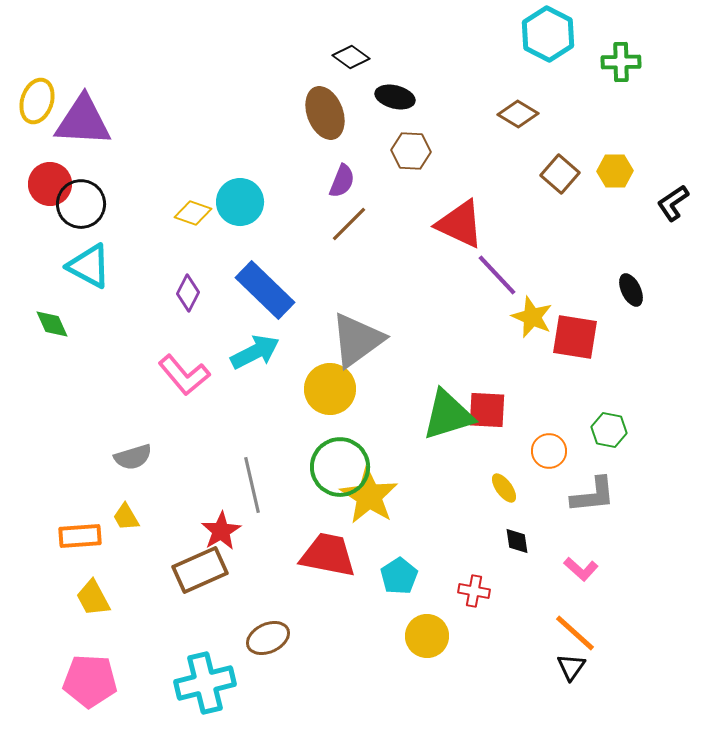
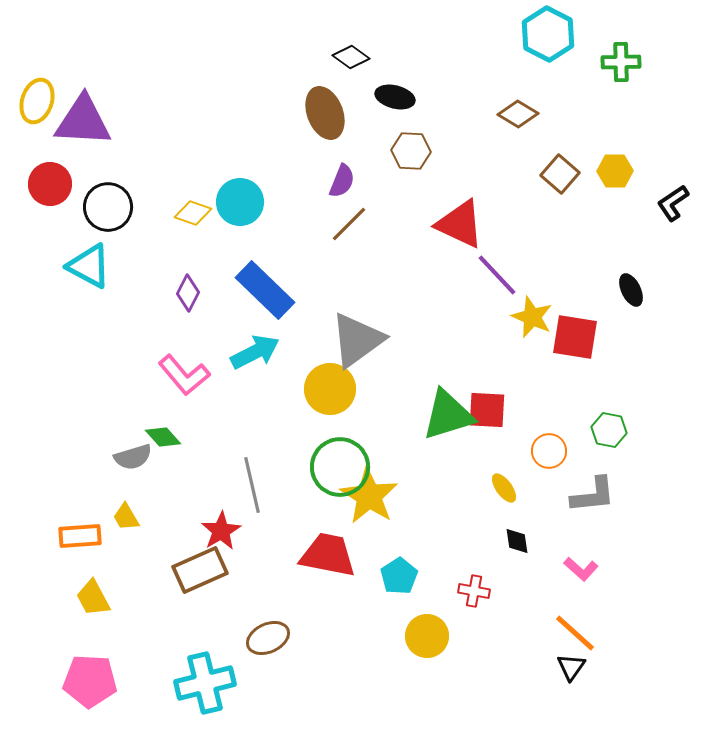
black circle at (81, 204): moved 27 px right, 3 px down
green diamond at (52, 324): moved 111 px right, 113 px down; rotated 18 degrees counterclockwise
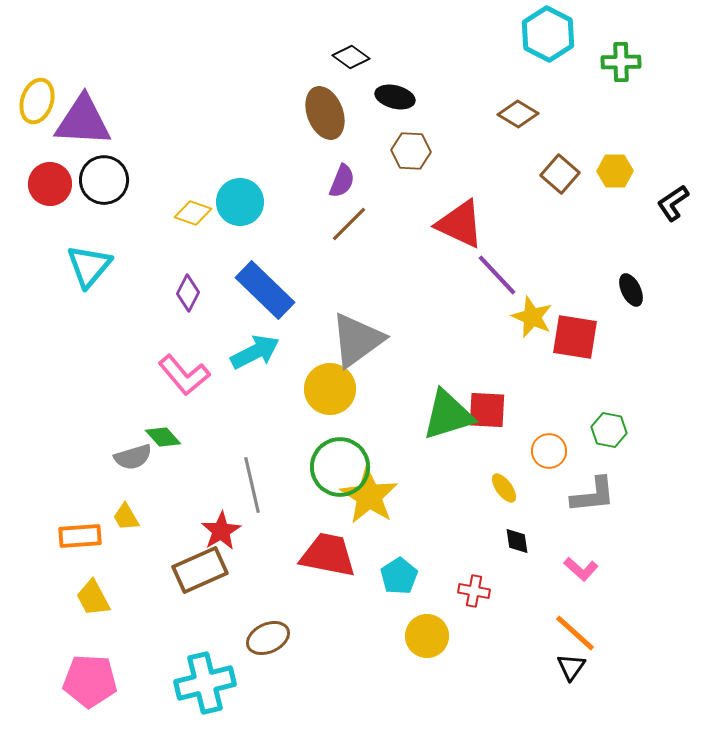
black circle at (108, 207): moved 4 px left, 27 px up
cyan triangle at (89, 266): rotated 42 degrees clockwise
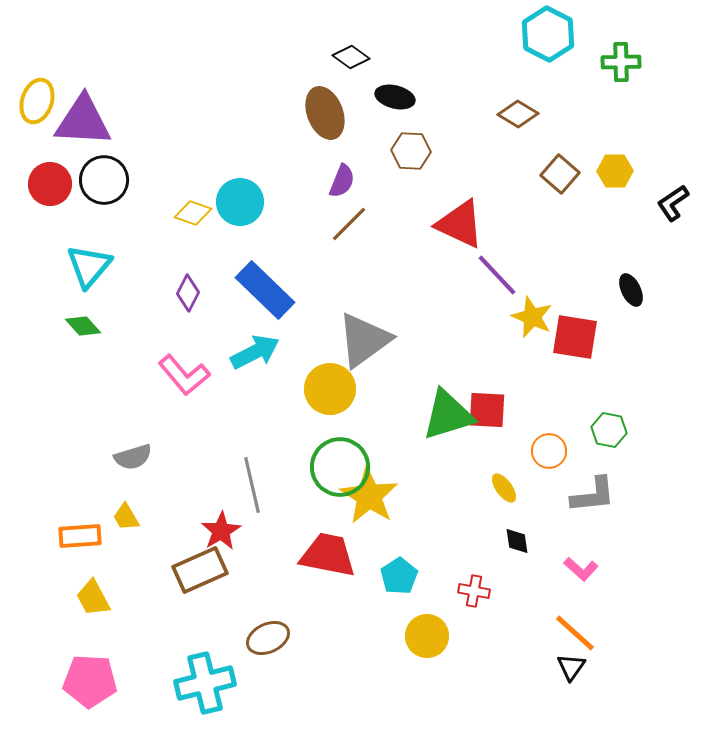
gray triangle at (357, 340): moved 7 px right
green diamond at (163, 437): moved 80 px left, 111 px up
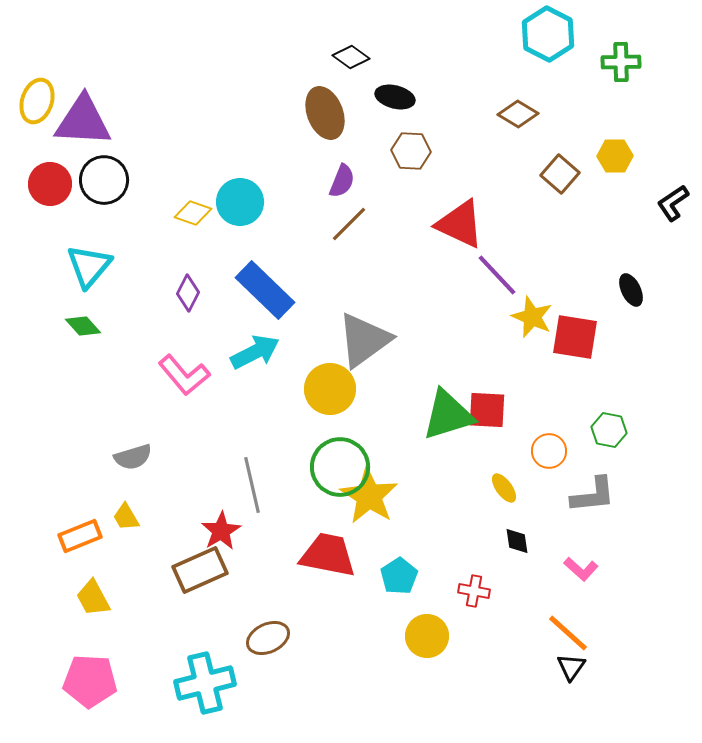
yellow hexagon at (615, 171): moved 15 px up
orange rectangle at (80, 536): rotated 18 degrees counterclockwise
orange line at (575, 633): moved 7 px left
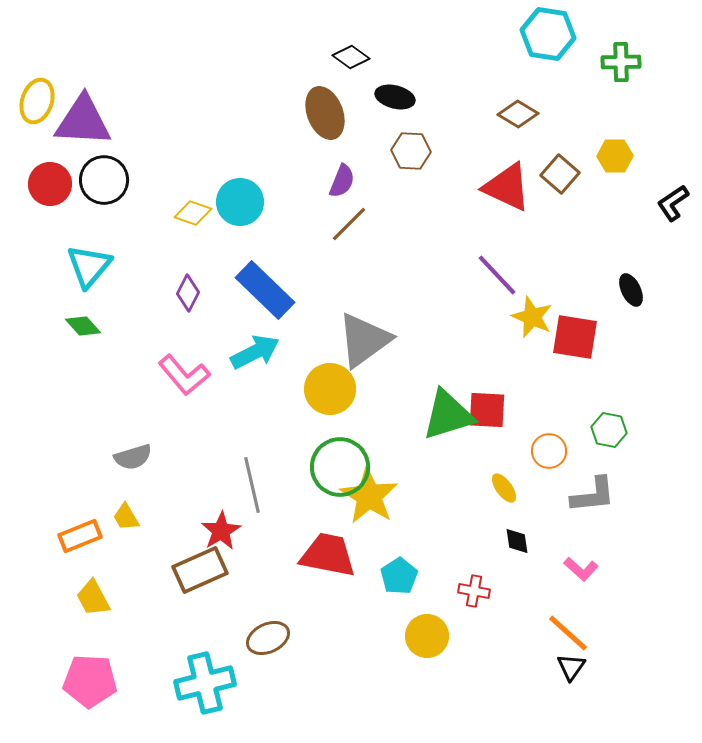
cyan hexagon at (548, 34): rotated 18 degrees counterclockwise
red triangle at (460, 224): moved 47 px right, 37 px up
